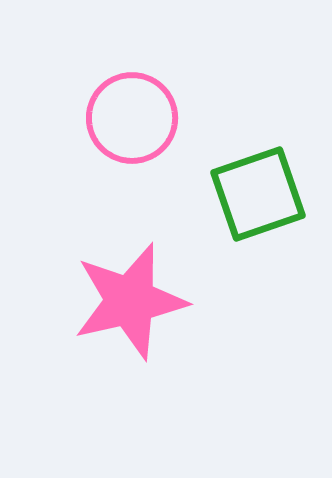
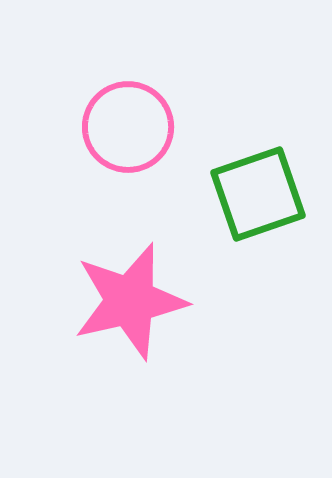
pink circle: moved 4 px left, 9 px down
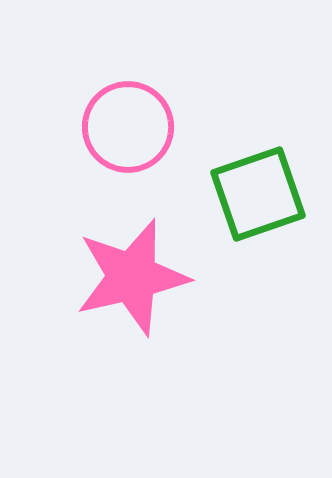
pink star: moved 2 px right, 24 px up
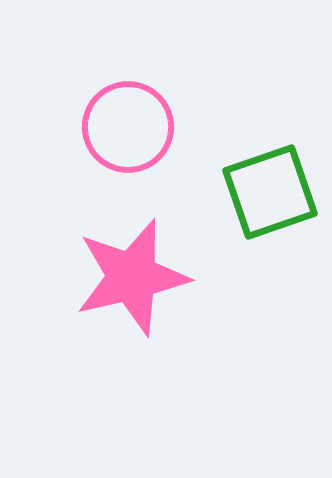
green square: moved 12 px right, 2 px up
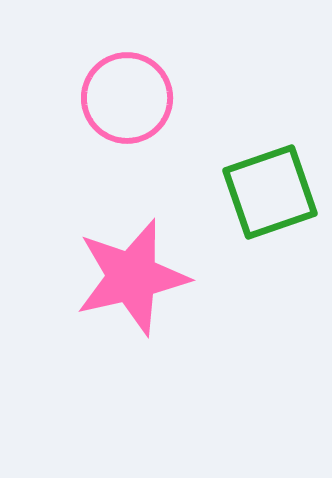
pink circle: moved 1 px left, 29 px up
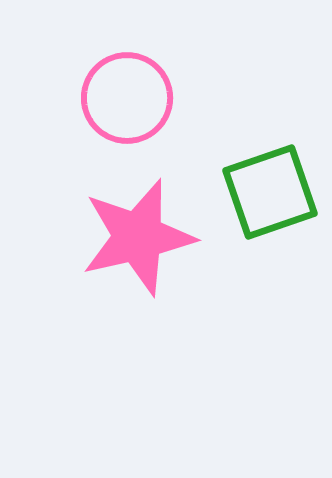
pink star: moved 6 px right, 40 px up
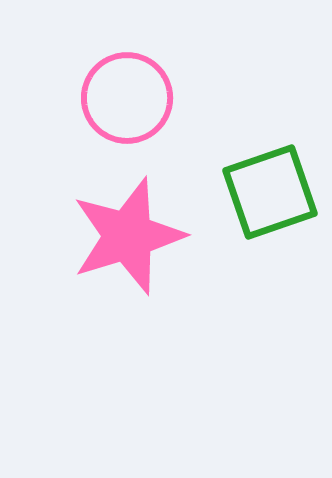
pink star: moved 10 px left, 1 px up; rotated 4 degrees counterclockwise
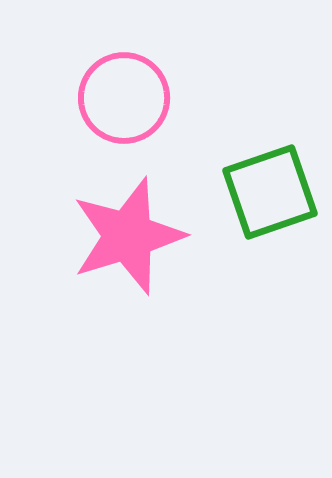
pink circle: moved 3 px left
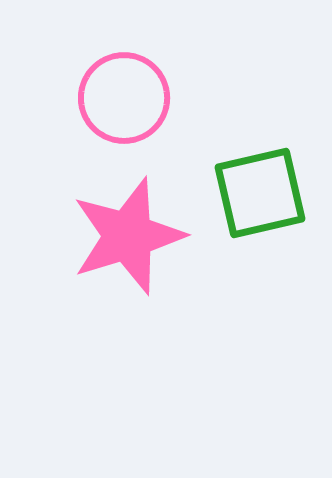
green square: moved 10 px left, 1 px down; rotated 6 degrees clockwise
